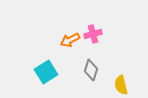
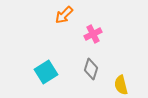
pink cross: rotated 12 degrees counterclockwise
orange arrow: moved 6 px left, 25 px up; rotated 18 degrees counterclockwise
gray diamond: moved 1 px up
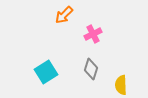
yellow semicircle: rotated 12 degrees clockwise
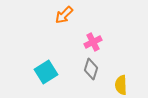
pink cross: moved 8 px down
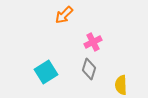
gray diamond: moved 2 px left
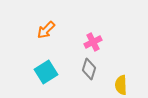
orange arrow: moved 18 px left, 15 px down
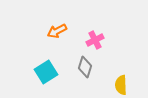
orange arrow: moved 11 px right, 1 px down; rotated 18 degrees clockwise
pink cross: moved 2 px right, 2 px up
gray diamond: moved 4 px left, 2 px up
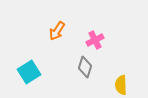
orange arrow: rotated 30 degrees counterclockwise
cyan square: moved 17 px left
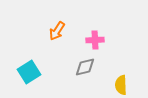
pink cross: rotated 24 degrees clockwise
gray diamond: rotated 60 degrees clockwise
